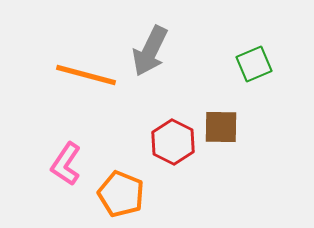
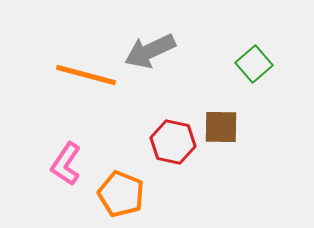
gray arrow: rotated 39 degrees clockwise
green square: rotated 18 degrees counterclockwise
red hexagon: rotated 15 degrees counterclockwise
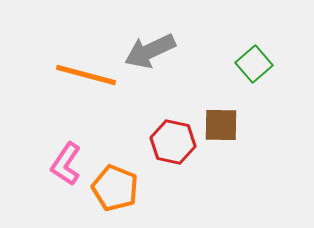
brown square: moved 2 px up
orange pentagon: moved 6 px left, 6 px up
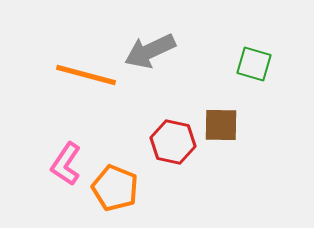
green square: rotated 33 degrees counterclockwise
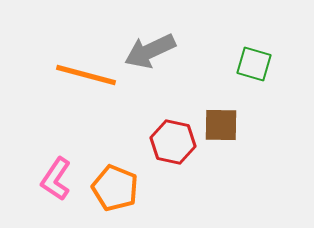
pink L-shape: moved 10 px left, 15 px down
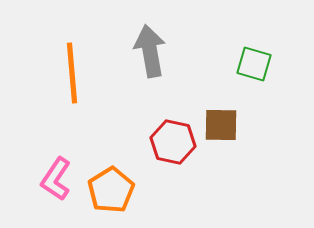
gray arrow: rotated 105 degrees clockwise
orange line: moved 14 px left, 2 px up; rotated 70 degrees clockwise
orange pentagon: moved 4 px left, 2 px down; rotated 18 degrees clockwise
